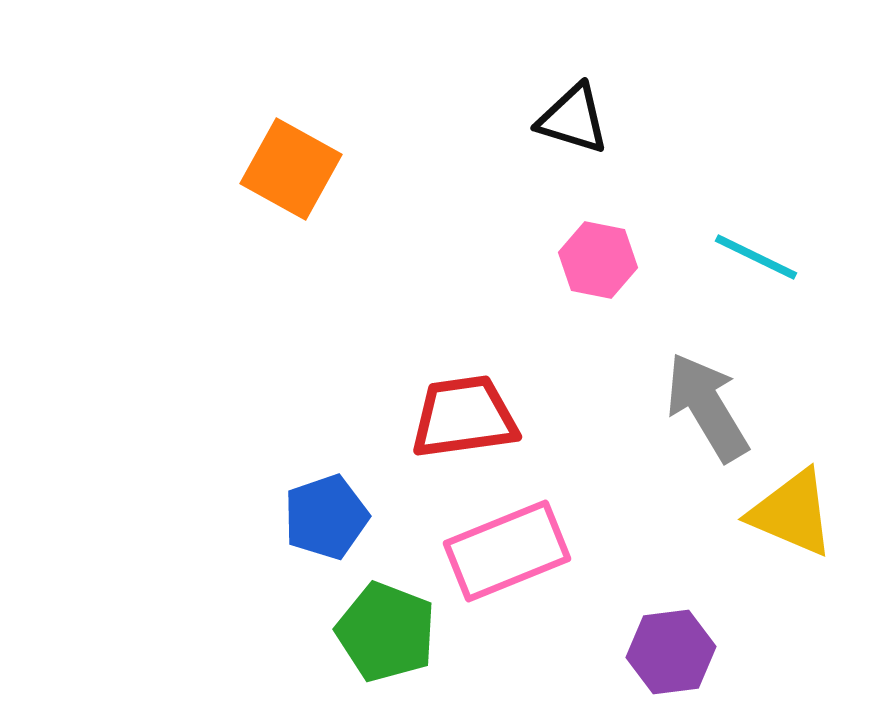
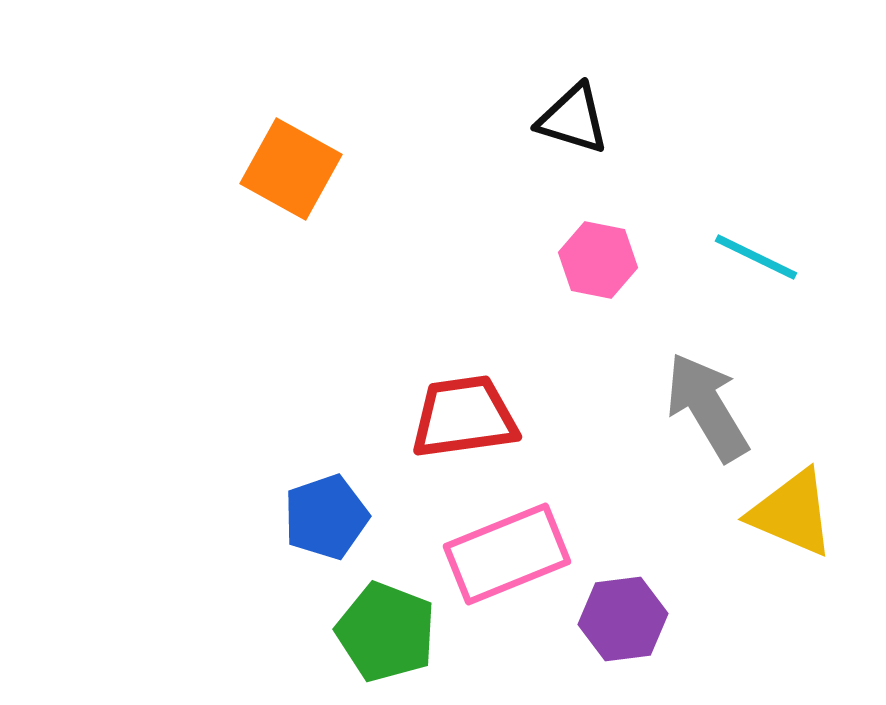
pink rectangle: moved 3 px down
purple hexagon: moved 48 px left, 33 px up
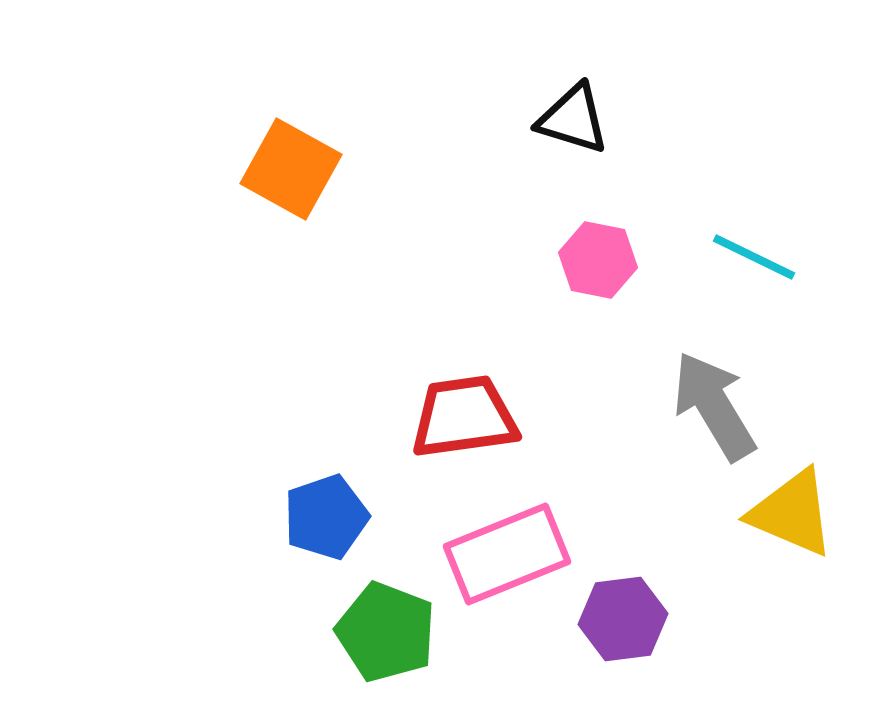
cyan line: moved 2 px left
gray arrow: moved 7 px right, 1 px up
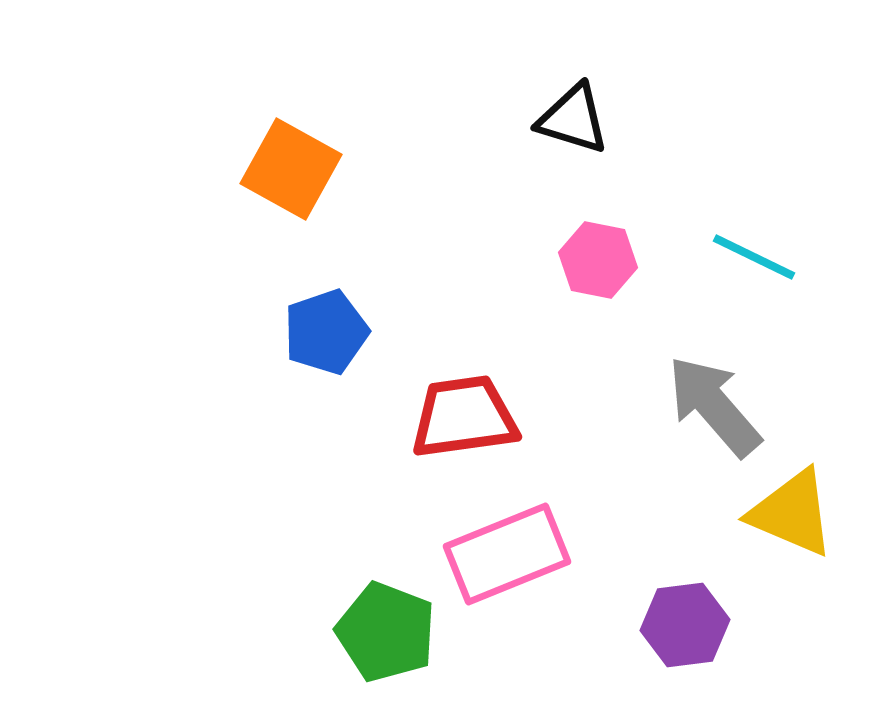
gray arrow: rotated 10 degrees counterclockwise
blue pentagon: moved 185 px up
purple hexagon: moved 62 px right, 6 px down
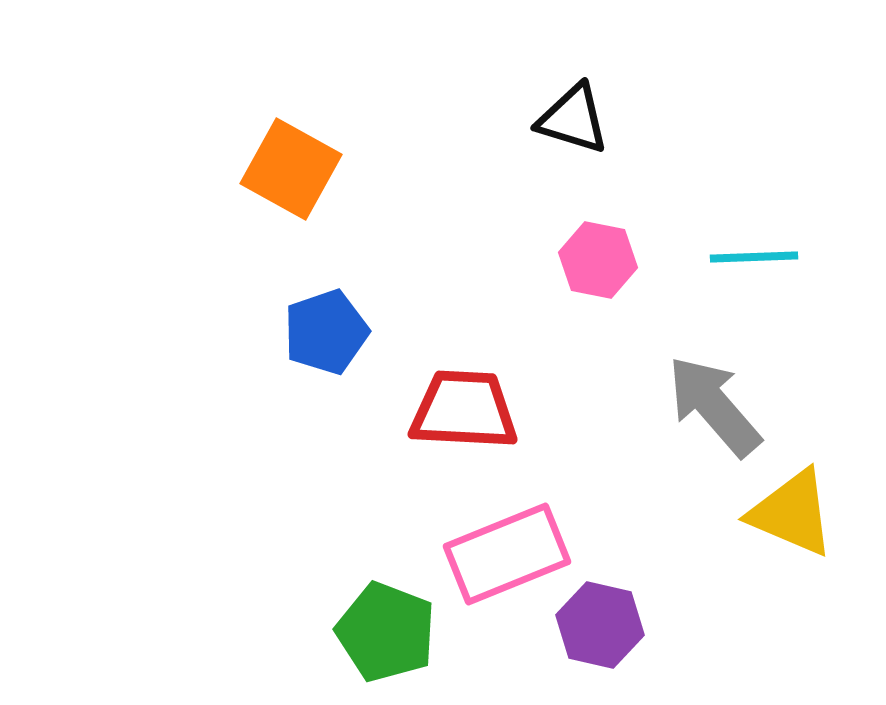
cyan line: rotated 28 degrees counterclockwise
red trapezoid: moved 7 px up; rotated 11 degrees clockwise
purple hexagon: moved 85 px left; rotated 20 degrees clockwise
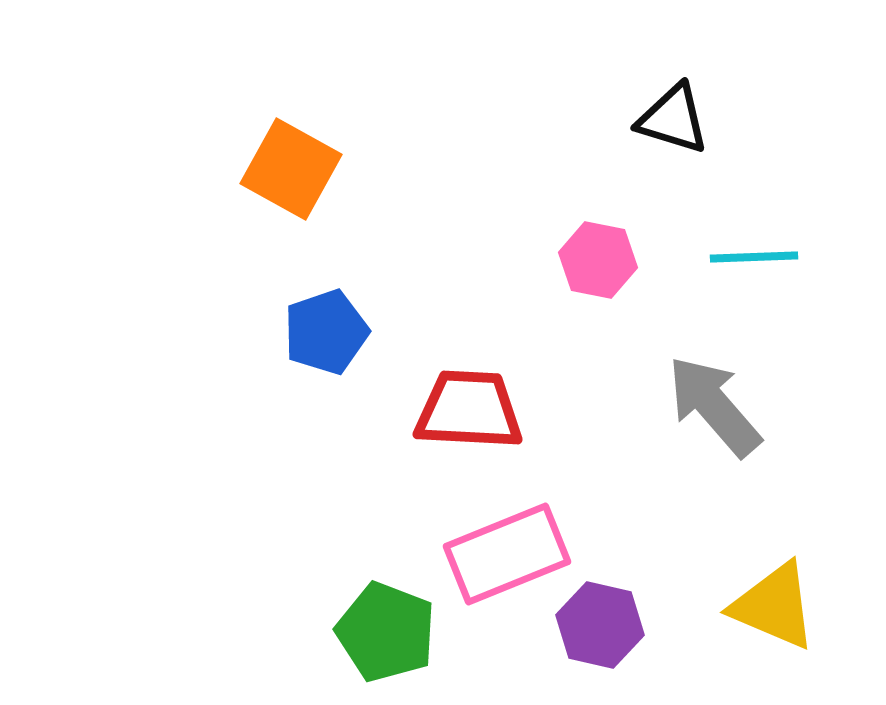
black triangle: moved 100 px right
red trapezoid: moved 5 px right
yellow triangle: moved 18 px left, 93 px down
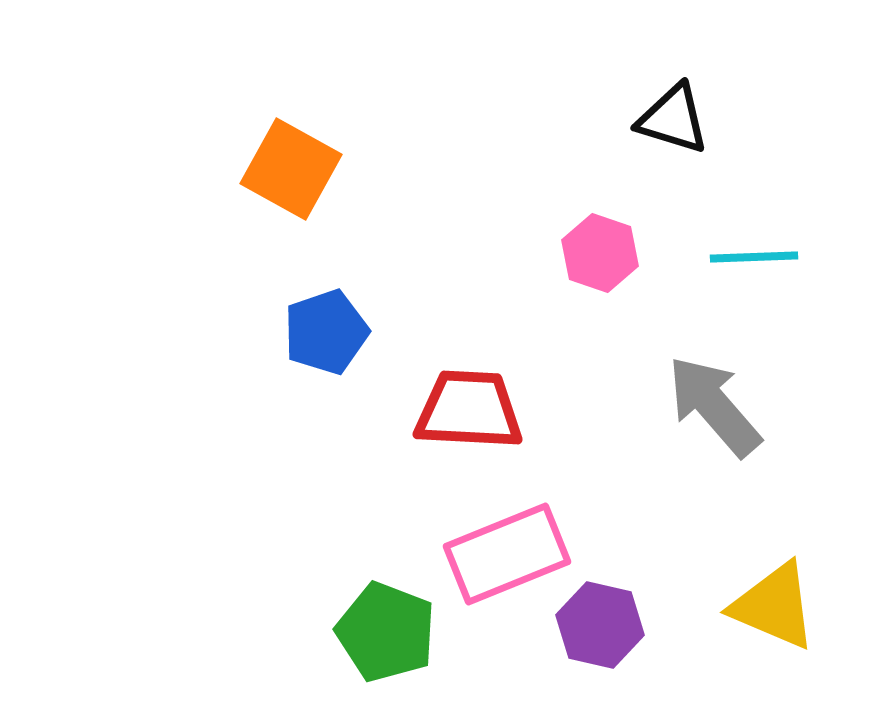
pink hexagon: moved 2 px right, 7 px up; rotated 8 degrees clockwise
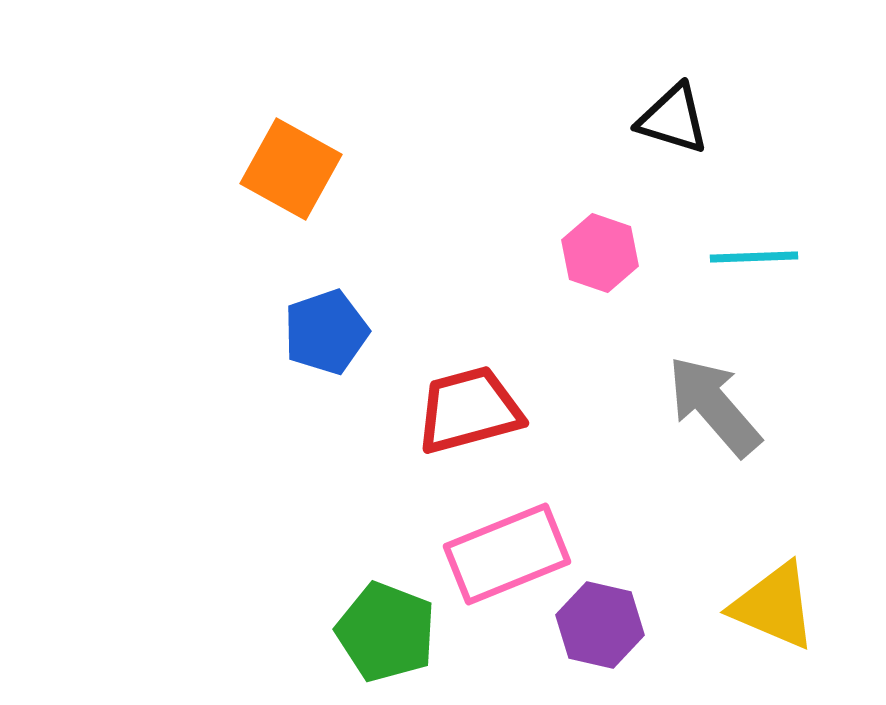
red trapezoid: rotated 18 degrees counterclockwise
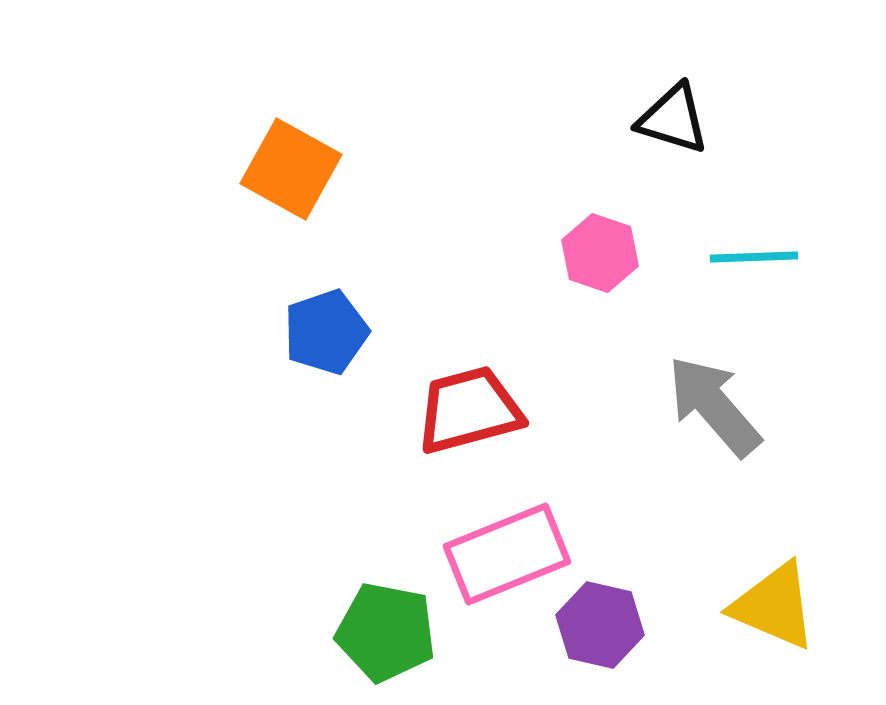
green pentagon: rotated 10 degrees counterclockwise
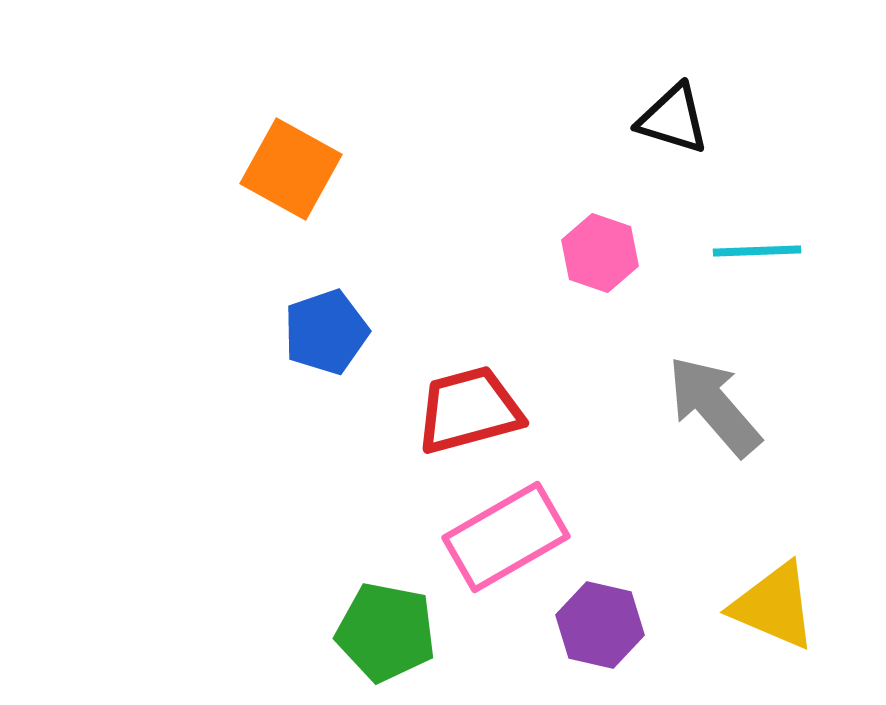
cyan line: moved 3 px right, 6 px up
pink rectangle: moved 1 px left, 17 px up; rotated 8 degrees counterclockwise
